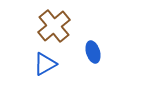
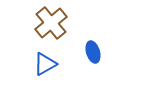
brown cross: moved 3 px left, 3 px up
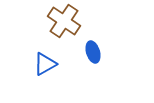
brown cross: moved 13 px right, 2 px up; rotated 16 degrees counterclockwise
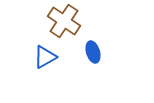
blue triangle: moved 7 px up
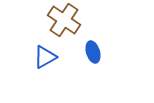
brown cross: moved 1 px up
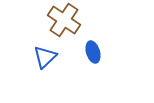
blue triangle: rotated 15 degrees counterclockwise
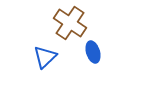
brown cross: moved 6 px right, 3 px down
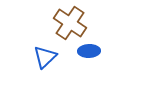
blue ellipse: moved 4 px left, 1 px up; rotated 75 degrees counterclockwise
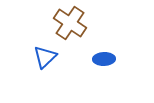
blue ellipse: moved 15 px right, 8 px down
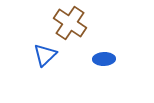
blue triangle: moved 2 px up
